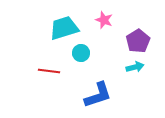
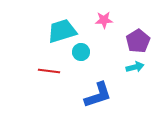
pink star: rotated 24 degrees counterclockwise
cyan trapezoid: moved 2 px left, 3 px down
cyan circle: moved 1 px up
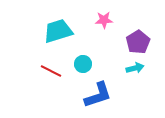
cyan trapezoid: moved 4 px left
purple pentagon: moved 1 px down
cyan circle: moved 2 px right, 12 px down
cyan arrow: moved 1 px down
red line: moved 2 px right; rotated 20 degrees clockwise
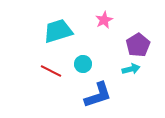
pink star: rotated 24 degrees counterclockwise
purple pentagon: moved 3 px down
cyan arrow: moved 4 px left, 1 px down
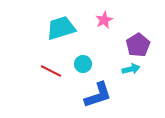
cyan trapezoid: moved 3 px right, 3 px up
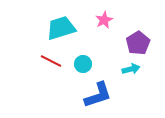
purple pentagon: moved 2 px up
red line: moved 10 px up
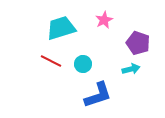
purple pentagon: rotated 20 degrees counterclockwise
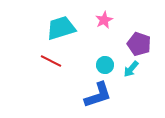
purple pentagon: moved 1 px right, 1 px down
cyan circle: moved 22 px right, 1 px down
cyan arrow: rotated 144 degrees clockwise
